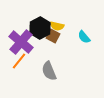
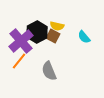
black hexagon: moved 3 px left, 4 px down
purple cross: moved 1 px up; rotated 10 degrees clockwise
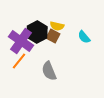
purple cross: rotated 15 degrees counterclockwise
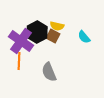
orange line: rotated 36 degrees counterclockwise
gray semicircle: moved 1 px down
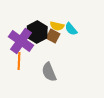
cyan semicircle: moved 13 px left, 8 px up
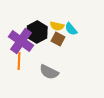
brown square: moved 5 px right, 3 px down
gray semicircle: rotated 42 degrees counterclockwise
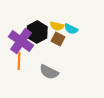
cyan semicircle: rotated 24 degrees counterclockwise
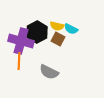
purple cross: rotated 20 degrees counterclockwise
